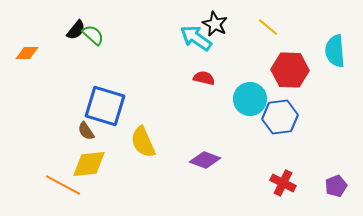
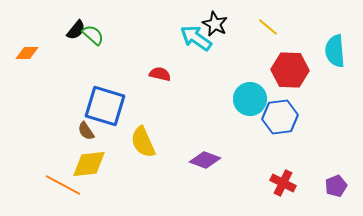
red semicircle: moved 44 px left, 4 px up
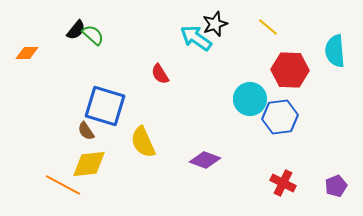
black star: rotated 25 degrees clockwise
red semicircle: rotated 135 degrees counterclockwise
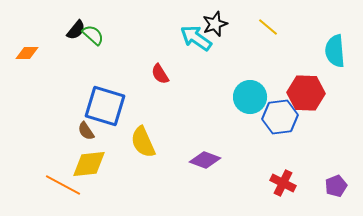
red hexagon: moved 16 px right, 23 px down
cyan circle: moved 2 px up
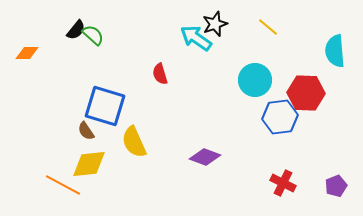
red semicircle: rotated 15 degrees clockwise
cyan circle: moved 5 px right, 17 px up
yellow semicircle: moved 9 px left
purple diamond: moved 3 px up
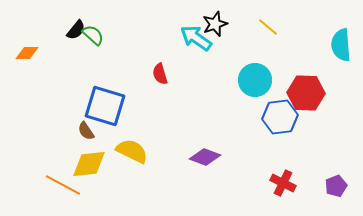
cyan semicircle: moved 6 px right, 6 px up
yellow semicircle: moved 2 px left, 9 px down; rotated 140 degrees clockwise
